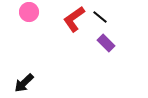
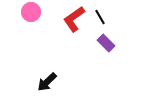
pink circle: moved 2 px right
black line: rotated 21 degrees clockwise
black arrow: moved 23 px right, 1 px up
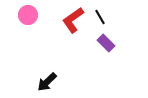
pink circle: moved 3 px left, 3 px down
red L-shape: moved 1 px left, 1 px down
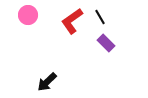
red L-shape: moved 1 px left, 1 px down
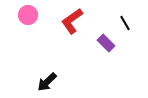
black line: moved 25 px right, 6 px down
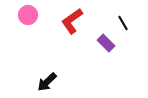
black line: moved 2 px left
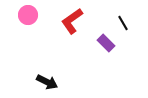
black arrow: rotated 110 degrees counterclockwise
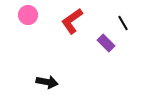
black arrow: rotated 15 degrees counterclockwise
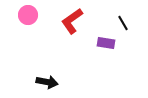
purple rectangle: rotated 36 degrees counterclockwise
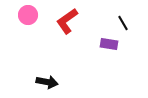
red L-shape: moved 5 px left
purple rectangle: moved 3 px right, 1 px down
